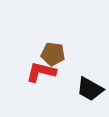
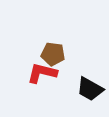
red L-shape: moved 1 px right, 1 px down
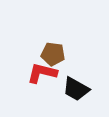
black trapezoid: moved 14 px left
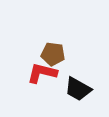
black trapezoid: moved 2 px right
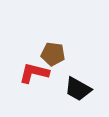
red L-shape: moved 8 px left
